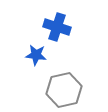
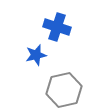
blue star: rotated 20 degrees counterclockwise
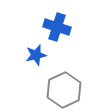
gray hexagon: rotated 12 degrees counterclockwise
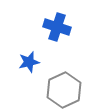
blue star: moved 7 px left, 7 px down
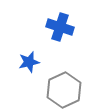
blue cross: moved 3 px right
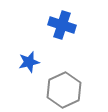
blue cross: moved 2 px right, 2 px up
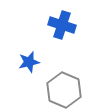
gray hexagon: rotated 12 degrees counterclockwise
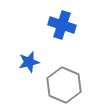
gray hexagon: moved 5 px up
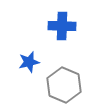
blue cross: moved 1 px down; rotated 16 degrees counterclockwise
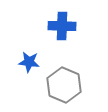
blue star: rotated 20 degrees clockwise
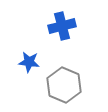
blue cross: rotated 16 degrees counterclockwise
